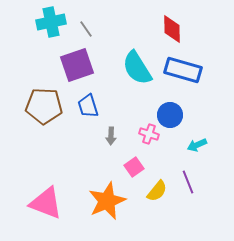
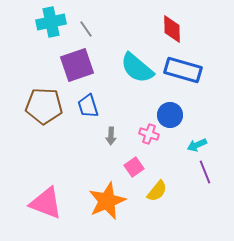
cyan semicircle: rotated 18 degrees counterclockwise
purple line: moved 17 px right, 10 px up
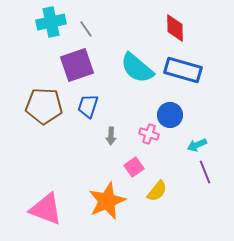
red diamond: moved 3 px right, 1 px up
blue trapezoid: rotated 35 degrees clockwise
pink triangle: moved 6 px down
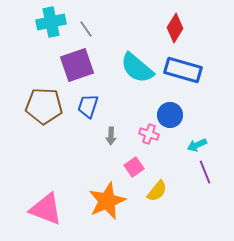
red diamond: rotated 32 degrees clockwise
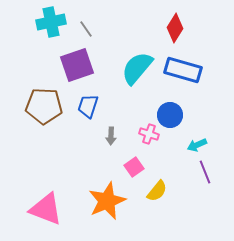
cyan semicircle: rotated 90 degrees clockwise
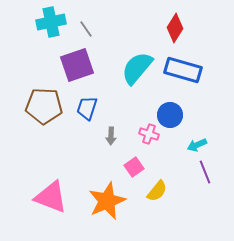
blue trapezoid: moved 1 px left, 2 px down
pink triangle: moved 5 px right, 12 px up
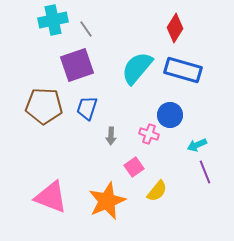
cyan cross: moved 2 px right, 2 px up
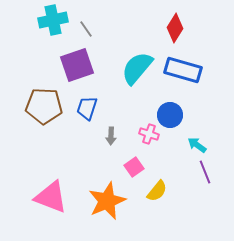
cyan arrow: rotated 60 degrees clockwise
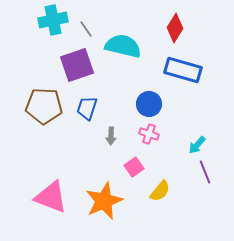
cyan semicircle: moved 14 px left, 22 px up; rotated 63 degrees clockwise
blue circle: moved 21 px left, 11 px up
cyan arrow: rotated 84 degrees counterclockwise
yellow semicircle: moved 3 px right
orange star: moved 3 px left
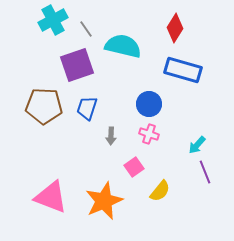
cyan cross: rotated 16 degrees counterclockwise
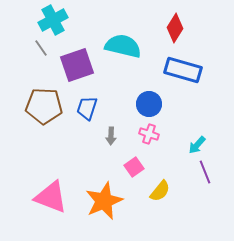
gray line: moved 45 px left, 19 px down
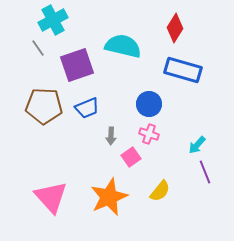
gray line: moved 3 px left
blue trapezoid: rotated 130 degrees counterclockwise
pink square: moved 3 px left, 10 px up
pink triangle: rotated 27 degrees clockwise
orange star: moved 5 px right, 4 px up
